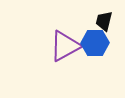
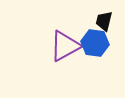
blue hexagon: rotated 8 degrees clockwise
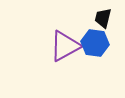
black trapezoid: moved 1 px left, 3 px up
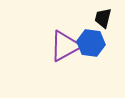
blue hexagon: moved 4 px left
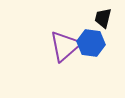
purple triangle: rotated 12 degrees counterclockwise
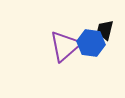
black trapezoid: moved 2 px right, 12 px down
